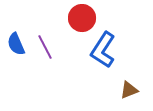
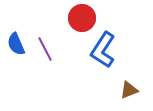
purple line: moved 2 px down
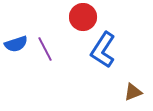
red circle: moved 1 px right, 1 px up
blue semicircle: rotated 85 degrees counterclockwise
brown triangle: moved 4 px right, 2 px down
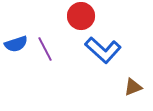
red circle: moved 2 px left, 1 px up
blue L-shape: rotated 81 degrees counterclockwise
brown triangle: moved 5 px up
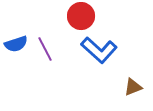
blue L-shape: moved 4 px left
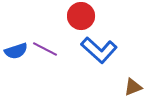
blue semicircle: moved 7 px down
purple line: rotated 35 degrees counterclockwise
